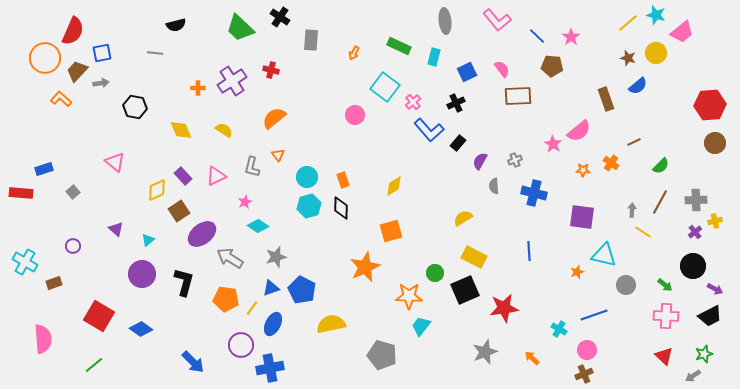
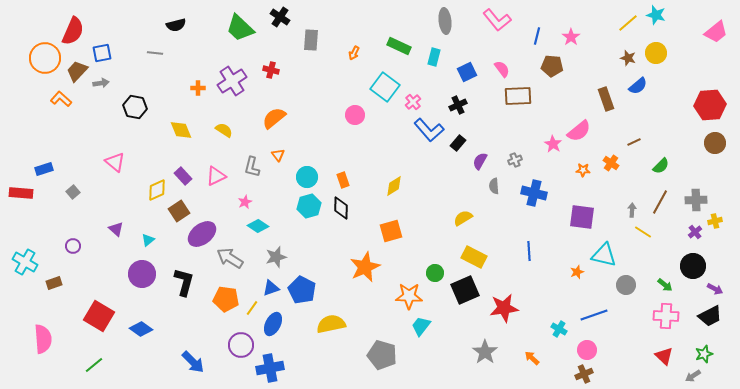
pink trapezoid at (682, 32): moved 34 px right
blue line at (537, 36): rotated 60 degrees clockwise
black cross at (456, 103): moved 2 px right, 2 px down
gray star at (485, 352): rotated 15 degrees counterclockwise
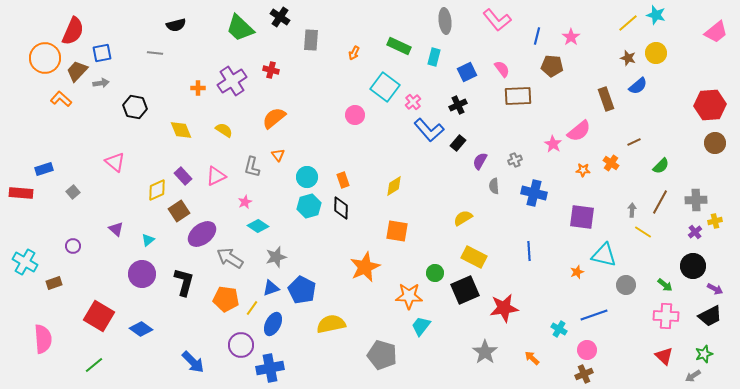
orange square at (391, 231): moved 6 px right; rotated 25 degrees clockwise
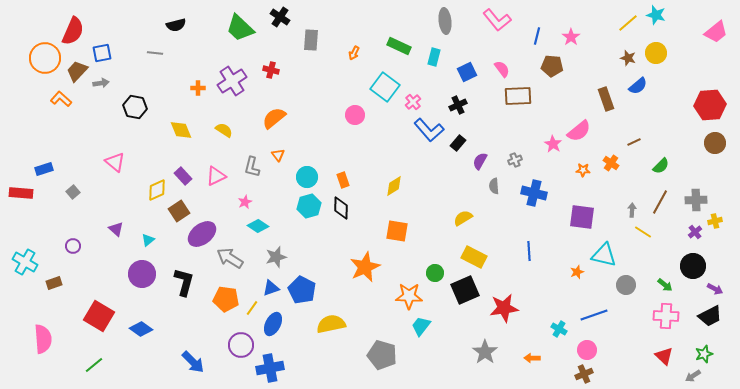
orange arrow at (532, 358): rotated 42 degrees counterclockwise
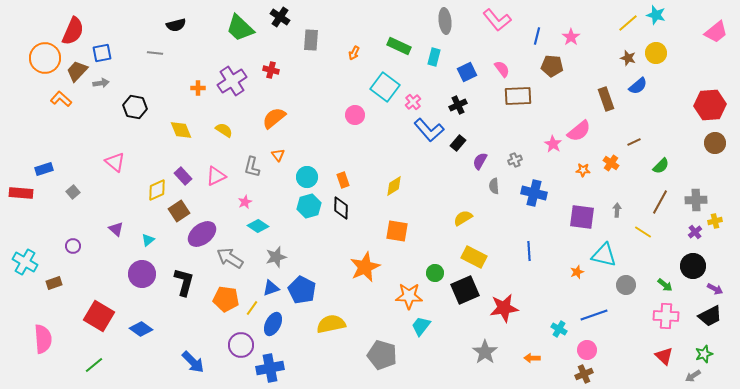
gray arrow at (632, 210): moved 15 px left
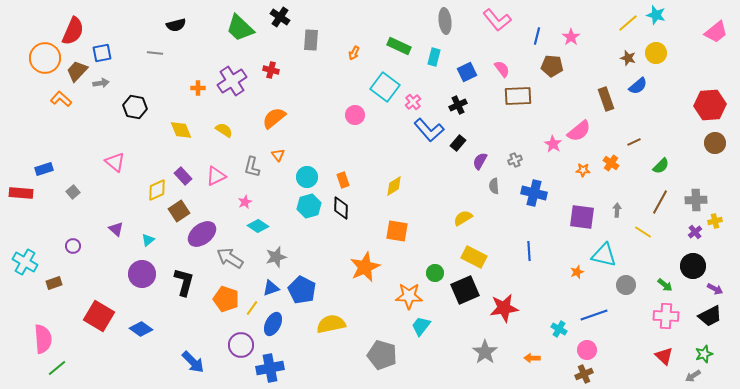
orange pentagon at (226, 299): rotated 10 degrees clockwise
green line at (94, 365): moved 37 px left, 3 px down
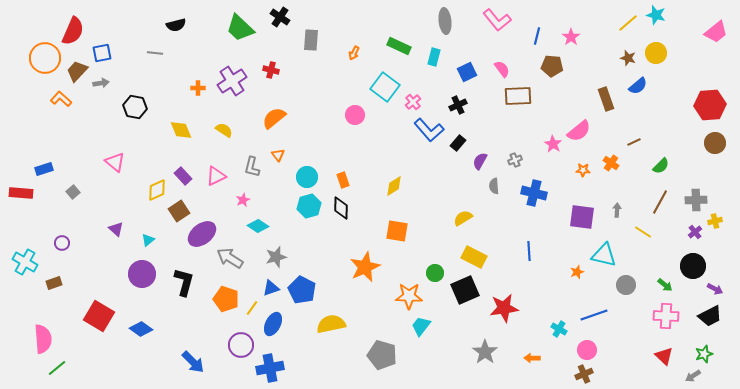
pink star at (245, 202): moved 2 px left, 2 px up
purple circle at (73, 246): moved 11 px left, 3 px up
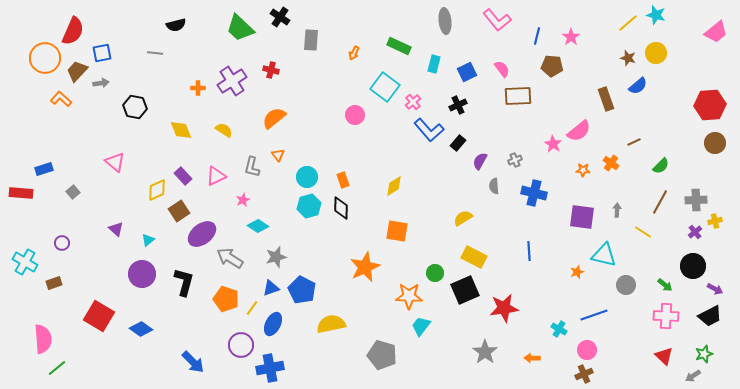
cyan rectangle at (434, 57): moved 7 px down
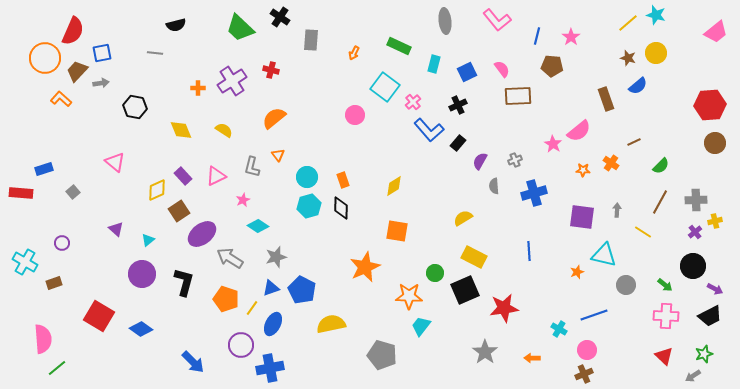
blue cross at (534, 193): rotated 30 degrees counterclockwise
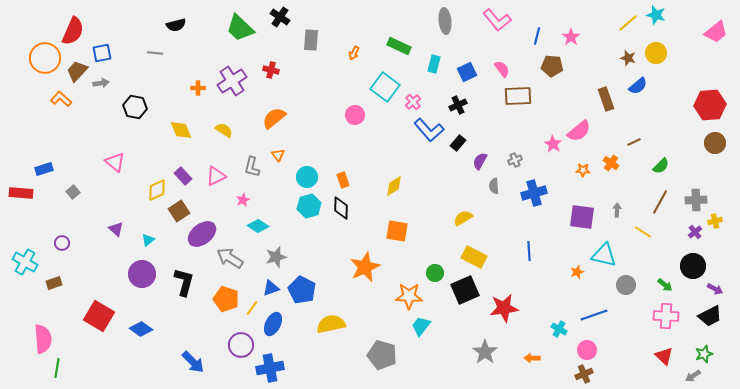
green line at (57, 368): rotated 42 degrees counterclockwise
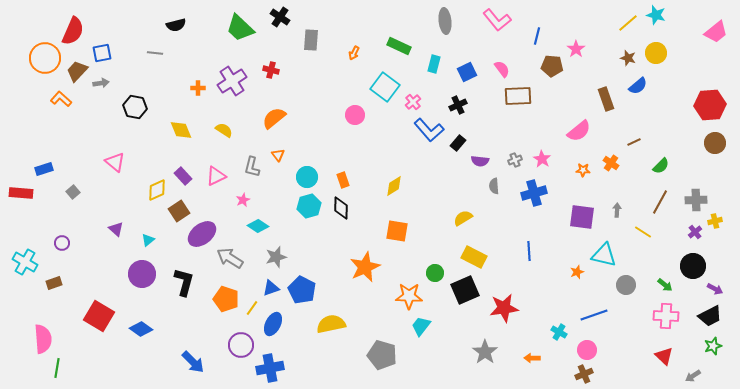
pink star at (571, 37): moved 5 px right, 12 px down
pink star at (553, 144): moved 11 px left, 15 px down
purple semicircle at (480, 161): rotated 114 degrees counterclockwise
cyan cross at (559, 329): moved 3 px down
green star at (704, 354): moved 9 px right, 8 px up
